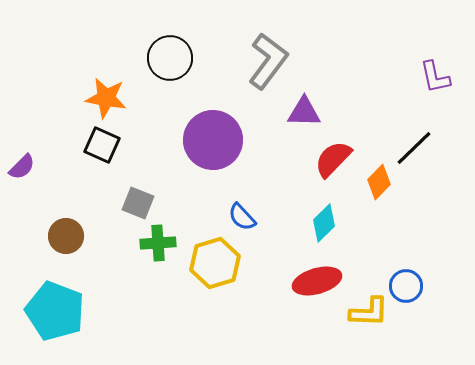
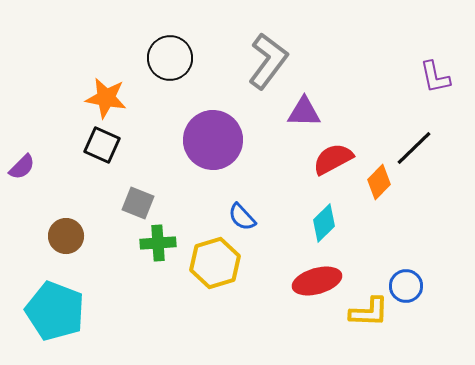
red semicircle: rotated 18 degrees clockwise
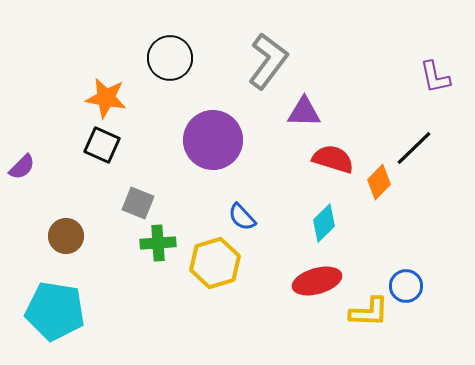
red semicircle: rotated 45 degrees clockwise
cyan pentagon: rotated 12 degrees counterclockwise
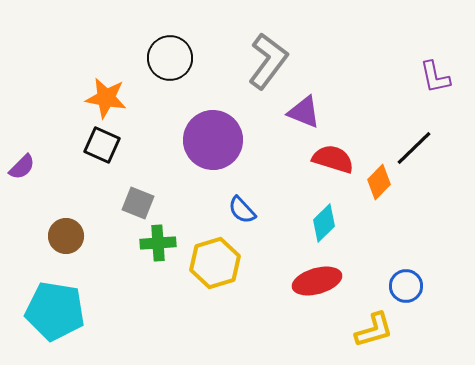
purple triangle: rotated 21 degrees clockwise
blue semicircle: moved 7 px up
yellow L-shape: moved 5 px right, 18 px down; rotated 18 degrees counterclockwise
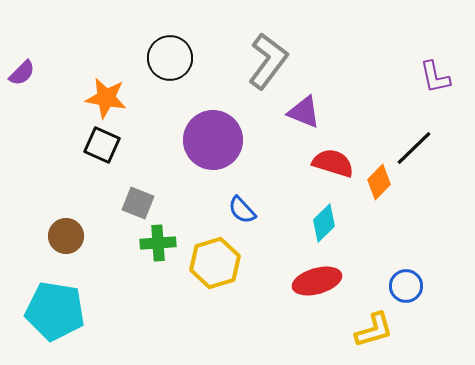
red semicircle: moved 4 px down
purple semicircle: moved 94 px up
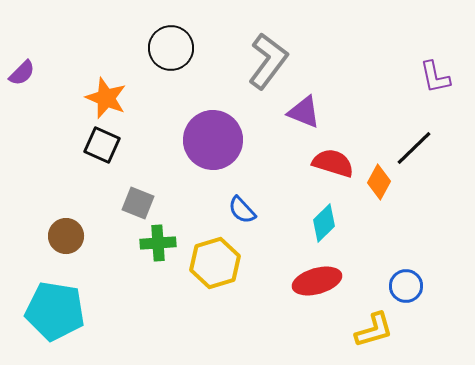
black circle: moved 1 px right, 10 px up
orange star: rotated 12 degrees clockwise
orange diamond: rotated 16 degrees counterclockwise
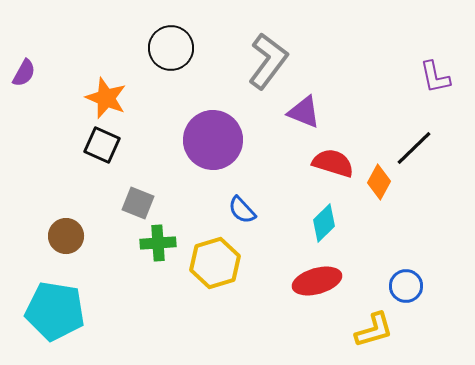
purple semicircle: moved 2 px right; rotated 16 degrees counterclockwise
